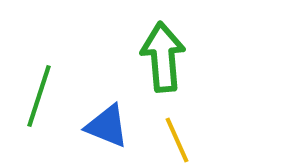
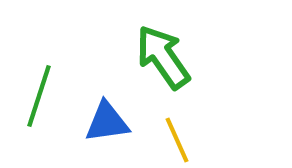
green arrow: rotated 30 degrees counterclockwise
blue triangle: moved 4 px up; rotated 30 degrees counterclockwise
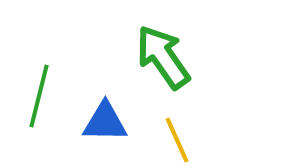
green line: rotated 4 degrees counterclockwise
blue triangle: moved 2 px left; rotated 9 degrees clockwise
